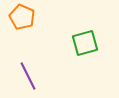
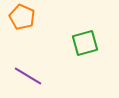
purple line: rotated 32 degrees counterclockwise
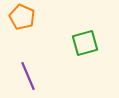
purple line: rotated 36 degrees clockwise
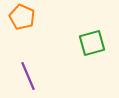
green square: moved 7 px right
